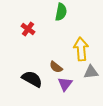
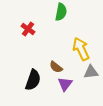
yellow arrow: rotated 20 degrees counterclockwise
black semicircle: moved 1 px right, 1 px down; rotated 80 degrees clockwise
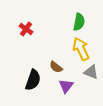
green semicircle: moved 18 px right, 10 px down
red cross: moved 2 px left
gray triangle: rotated 28 degrees clockwise
purple triangle: moved 1 px right, 2 px down
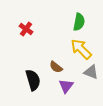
yellow arrow: rotated 20 degrees counterclockwise
black semicircle: rotated 35 degrees counterclockwise
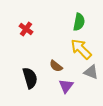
brown semicircle: moved 1 px up
black semicircle: moved 3 px left, 2 px up
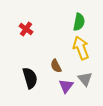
yellow arrow: moved 1 px up; rotated 25 degrees clockwise
brown semicircle: rotated 24 degrees clockwise
gray triangle: moved 6 px left, 7 px down; rotated 28 degrees clockwise
